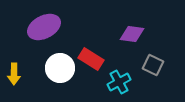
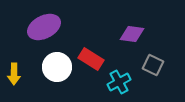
white circle: moved 3 px left, 1 px up
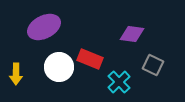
red rectangle: moved 1 px left; rotated 10 degrees counterclockwise
white circle: moved 2 px right
yellow arrow: moved 2 px right
cyan cross: rotated 15 degrees counterclockwise
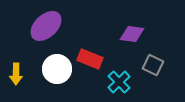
purple ellipse: moved 2 px right, 1 px up; rotated 16 degrees counterclockwise
white circle: moved 2 px left, 2 px down
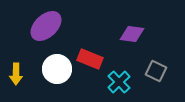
gray square: moved 3 px right, 6 px down
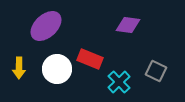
purple diamond: moved 4 px left, 9 px up
yellow arrow: moved 3 px right, 6 px up
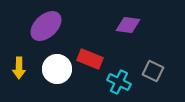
gray square: moved 3 px left
cyan cross: rotated 20 degrees counterclockwise
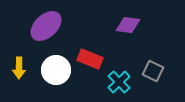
white circle: moved 1 px left, 1 px down
cyan cross: rotated 20 degrees clockwise
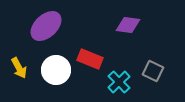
yellow arrow: rotated 30 degrees counterclockwise
